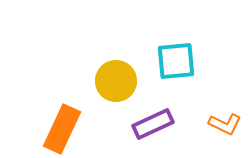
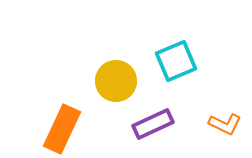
cyan square: rotated 18 degrees counterclockwise
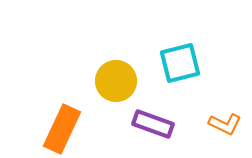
cyan square: moved 4 px right, 2 px down; rotated 9 degrees clockwise
purple rectangle: rotated 45 degrees clockwise
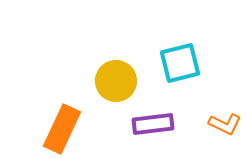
purple rectangle: rotated 27 degrees counterclockwise
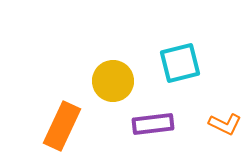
yellow circle: moved 3 px left
orange rectangle: moved 3 px up
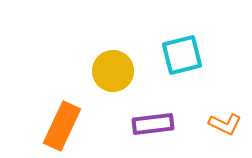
cyan square: moved 2 px right, 8 px up
yellow circle: moved 10 px up
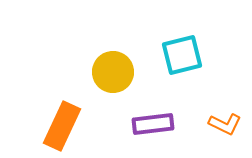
yellow circle: moved 1 px down
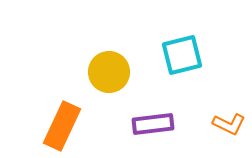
yellow circle: moved 4 px left
orange L-shape: moved 4 px right
